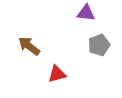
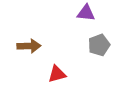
brown arrow: rotated 140 degrees clockwise
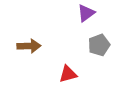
purple triangle: rotated 42 degrees counterclockwise
red triangle: moved 11 px right
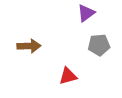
gray pentagon: rotated 15 degrees clockwise
red triangle: moved 2 px down
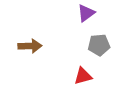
brown arrow: moved 1 px right
red triangle: moved 15 px right
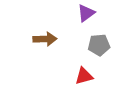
brown arrow: moved 15 px right, 7 px up
red triangle: moved 1 px right
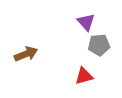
purple triangle: moved 9 px down; rotated 36 degrees counterclockwise
brown arrow: moved 19 px left, 15 px down; rotated 20 degrees counterclockwise
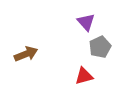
gray pentagon: moved 1 px right, 2 px down; rotated 20 degrees counterclockwise
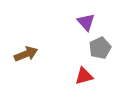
gray pentagon: moved 1 px down
